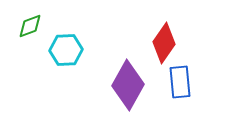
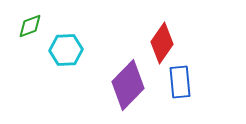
red diamond: moved 2 px left
purple diamond: rotated 15 degrees clockwise
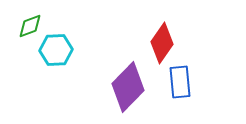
cyan hexagon: moved 10 px left
purple diamond: moved 2 px down
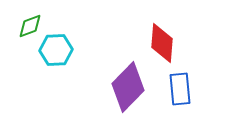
red diamond: rotated 30 degrees counterclockwise
blue rectangle: moved 7 px down
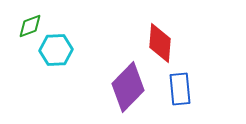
red diamond: moved 2 px left
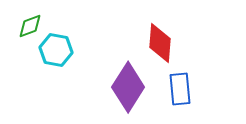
cyan hexagon: rotated 12 degrees clockwise
purple diamond: rotated 12 degrees counterclockwise
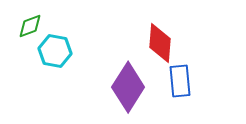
cyan hexagon: moved 1 px left, 1 px down
blue rectangle: moved 8 px up
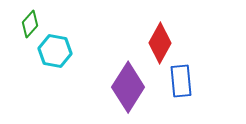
green diamond: moved 2 px up; rotated 28 degrees counterclockwise
red diamond: rotated 24 degrees clockwise
blue rectangle: moved 1 px right
